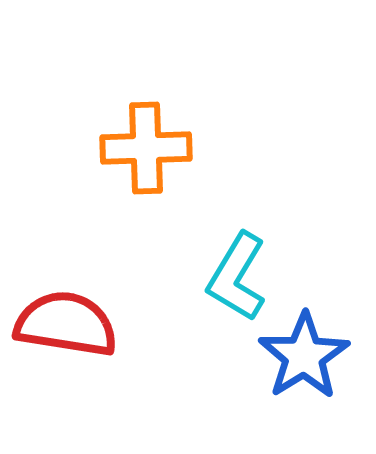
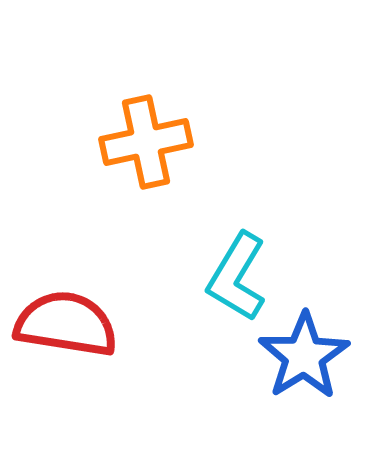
orange cross: moved 6 px up; rotated 10 degrees counterclockwise
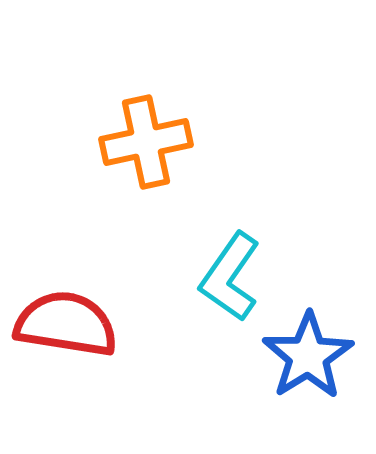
cyan L-shape: moved 7 px left; rotated 4 degrees clockwise
blue star: moved 4 px right
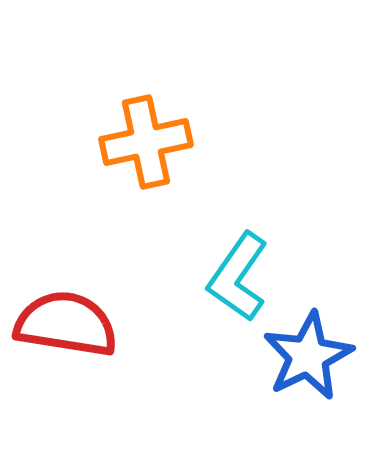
cyan L-shape: moved 8 px right
blue star: rotated 6 degrees clockwise
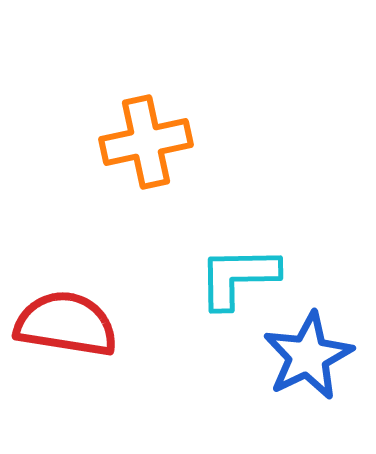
cyan L-shape: rotated 54 degrees clockwise
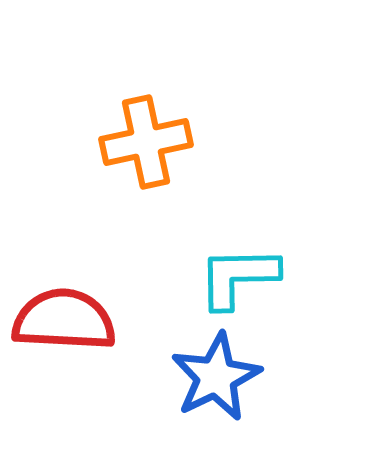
red semicircle: moved 2 px left, 4 px up; rotated 6 degrees counterclockwise
blue star: moved 92 px left, 21 px down
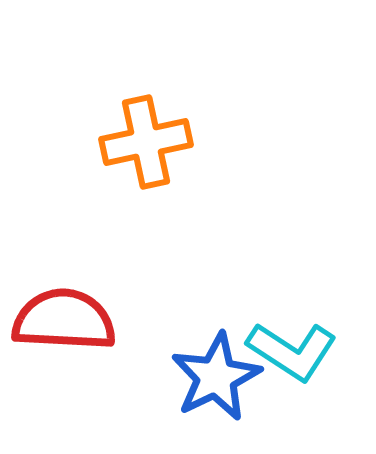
cyan L-shape: moved 54 px right, 74 px down; rotated 146 degrees counterclockwise
